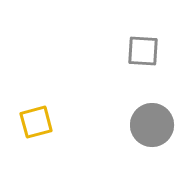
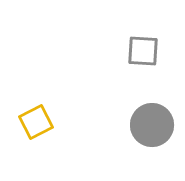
yellow square: rotated 12 degrees counterclockwise
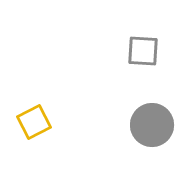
yellow square: moved 2 px left
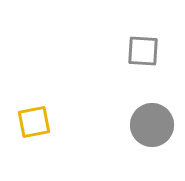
yellow square: rotated 16 degrees clockwise
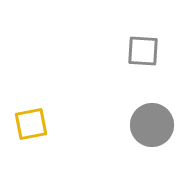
yellow square: moved 3 px left, 2 px down
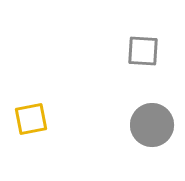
yellow square: moved 5 px up
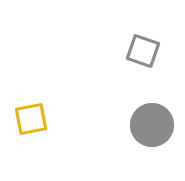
gray square: rotated 16 degrees clockwise
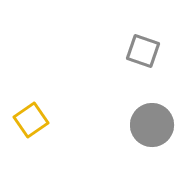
yellow square: moved 1 px down; rotated 24 degrees counterclockwise
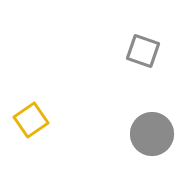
gray circle: moved 9 px down
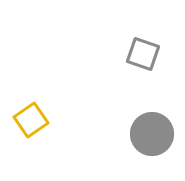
gray square: moved 3 px down
